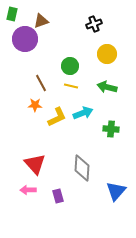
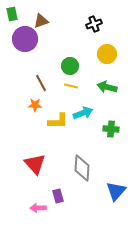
green rectangle: rotated 24 degrees counterclockwise
yellow L-shape: moved 1 px right, 4 px down; rotated 25 degrees clockwise
pink arrow: moved 10 px right, 18 px down
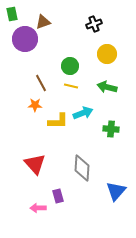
brown triangle: moved 2 px right, 1 px down
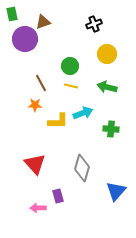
gray diamond: rotated 12 degrees clockwise
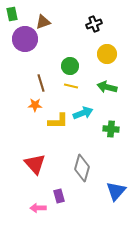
brown line: rotated 12 degrees clockwise
purple rectangle: moved 1 px right
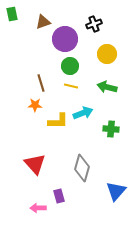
purple circle: moved 40 px right
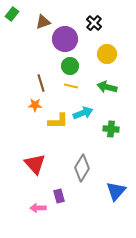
green rectangle: rotated 48 degrees clockwise
black cross: moved 1 px up; rotated 28 degrees counterclockwise
gray diamond: rotated 16 degrees clockwise
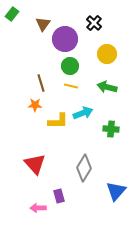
brown triangle: moved 2 px down; rotated 35 degrees counterclockwise
gray diamond: moved 2 px right
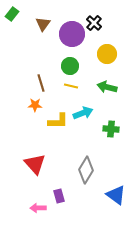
purple circle: moved 7 px right, 5 px up
gray diamond: moved 2 px right, 2 px down
blue triangle: moved 4 px down; rotated 35 degrees counterclockwise
